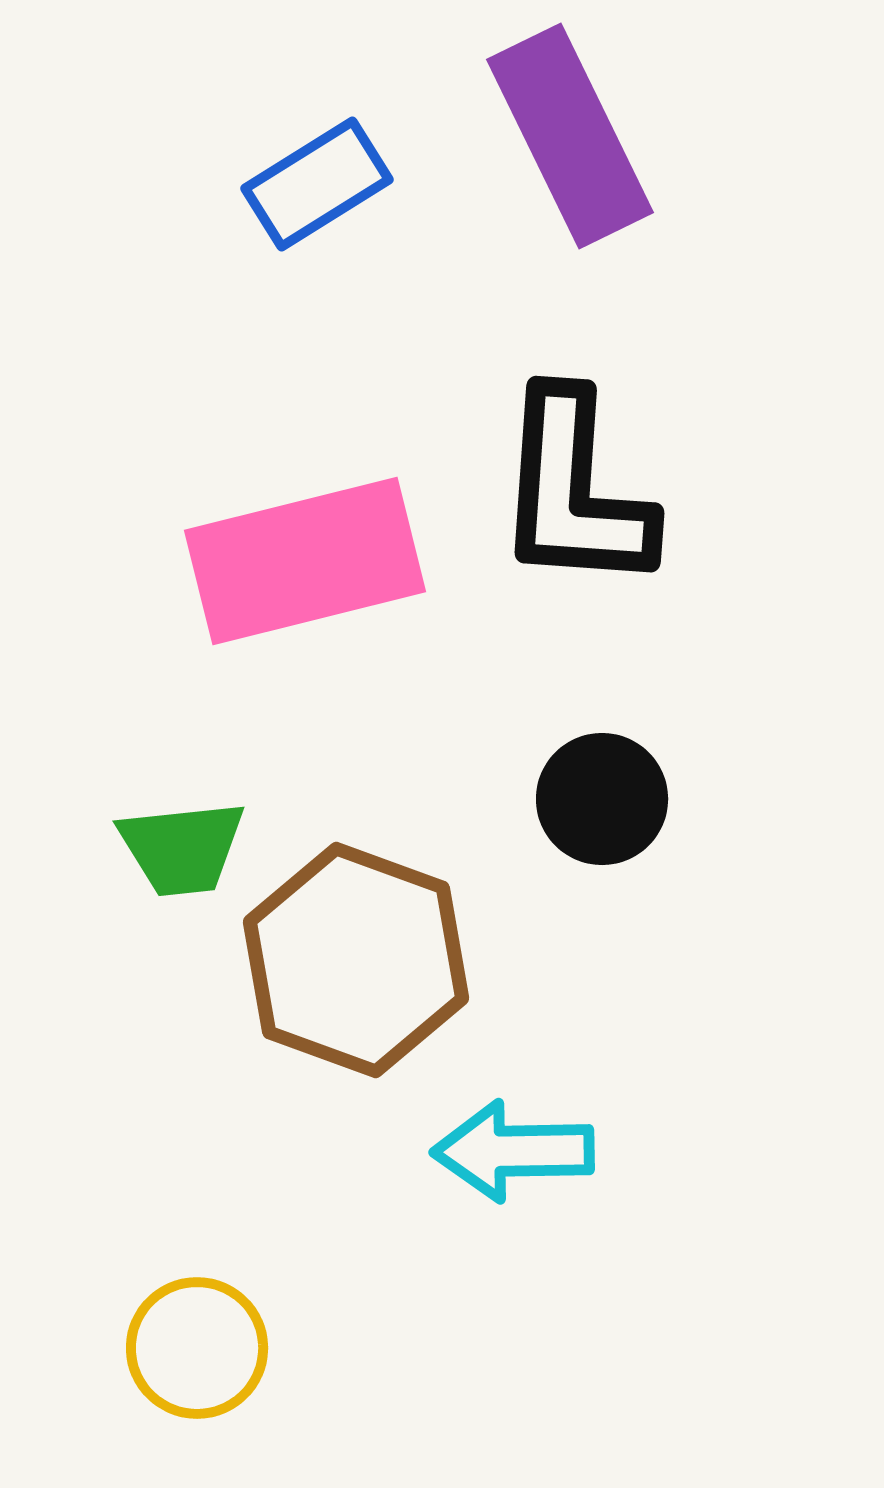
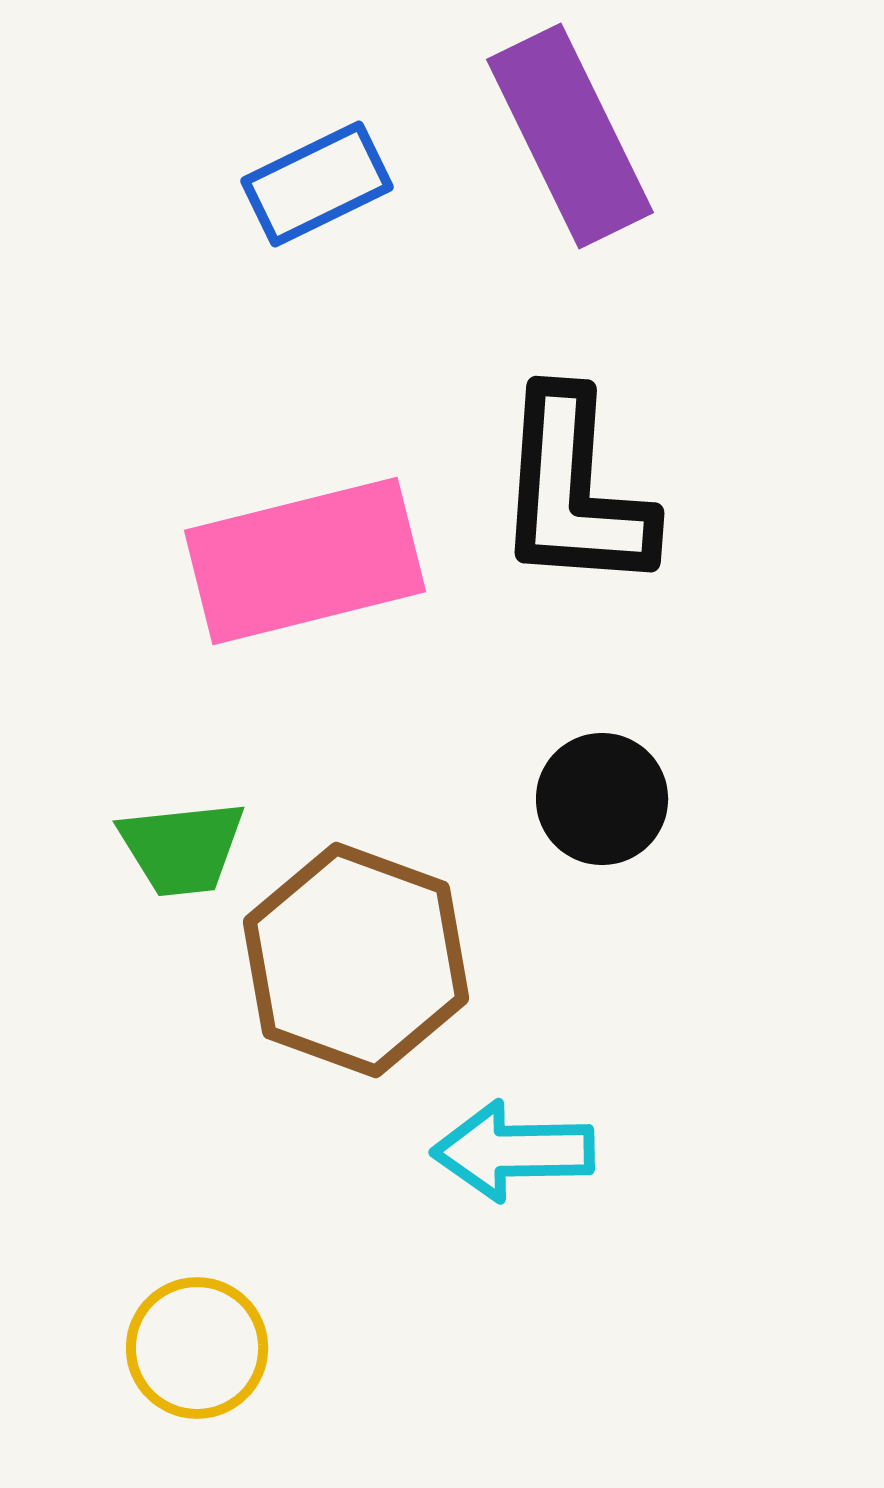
blue rectangle: rotated 6 degrees clockwise
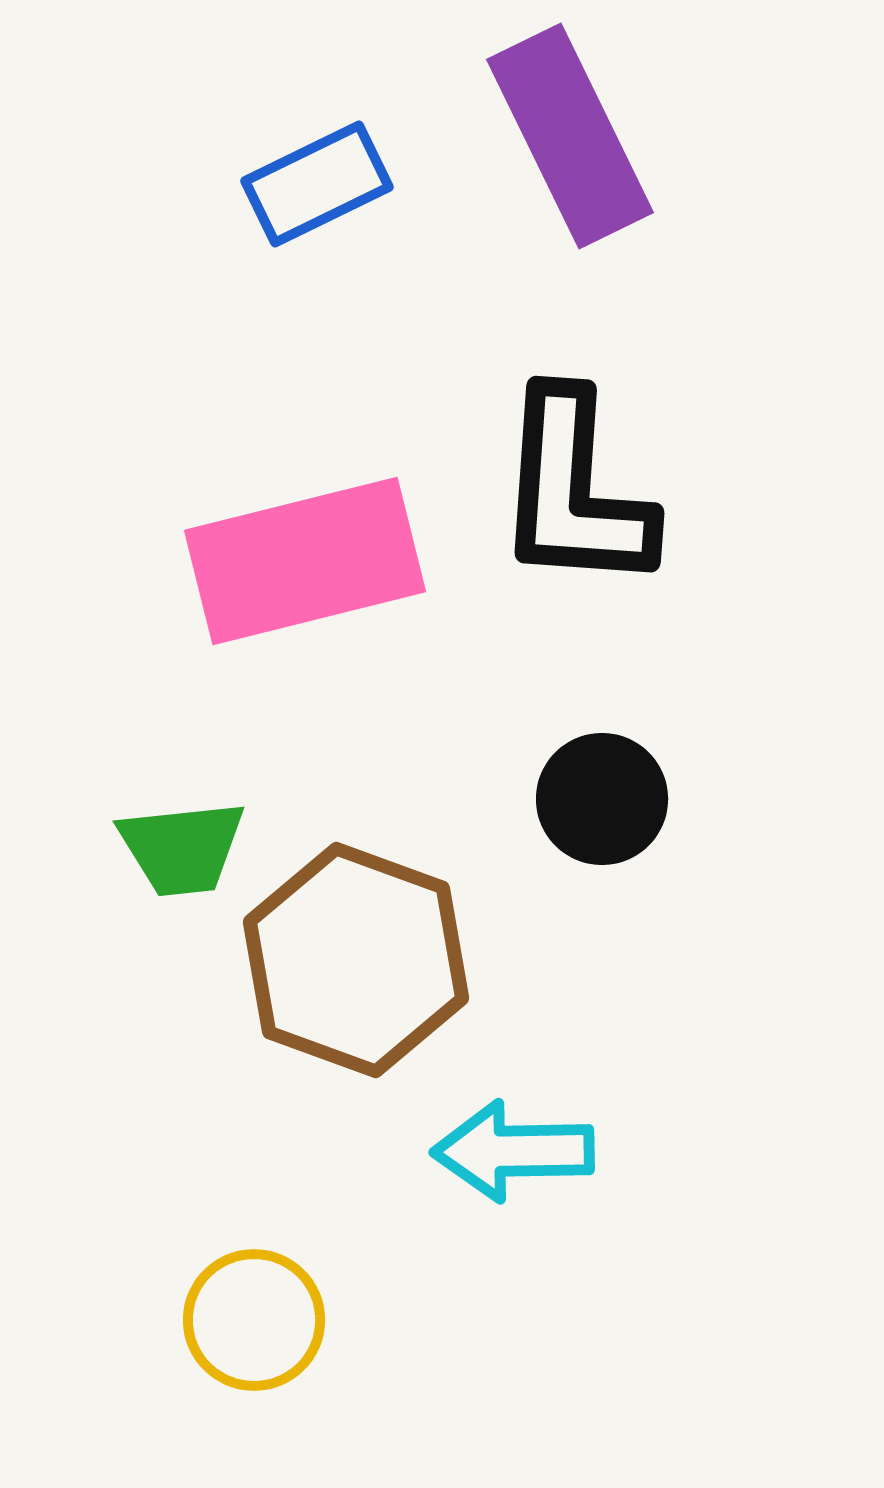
yellow circle: moved 57 px right, 28 px up
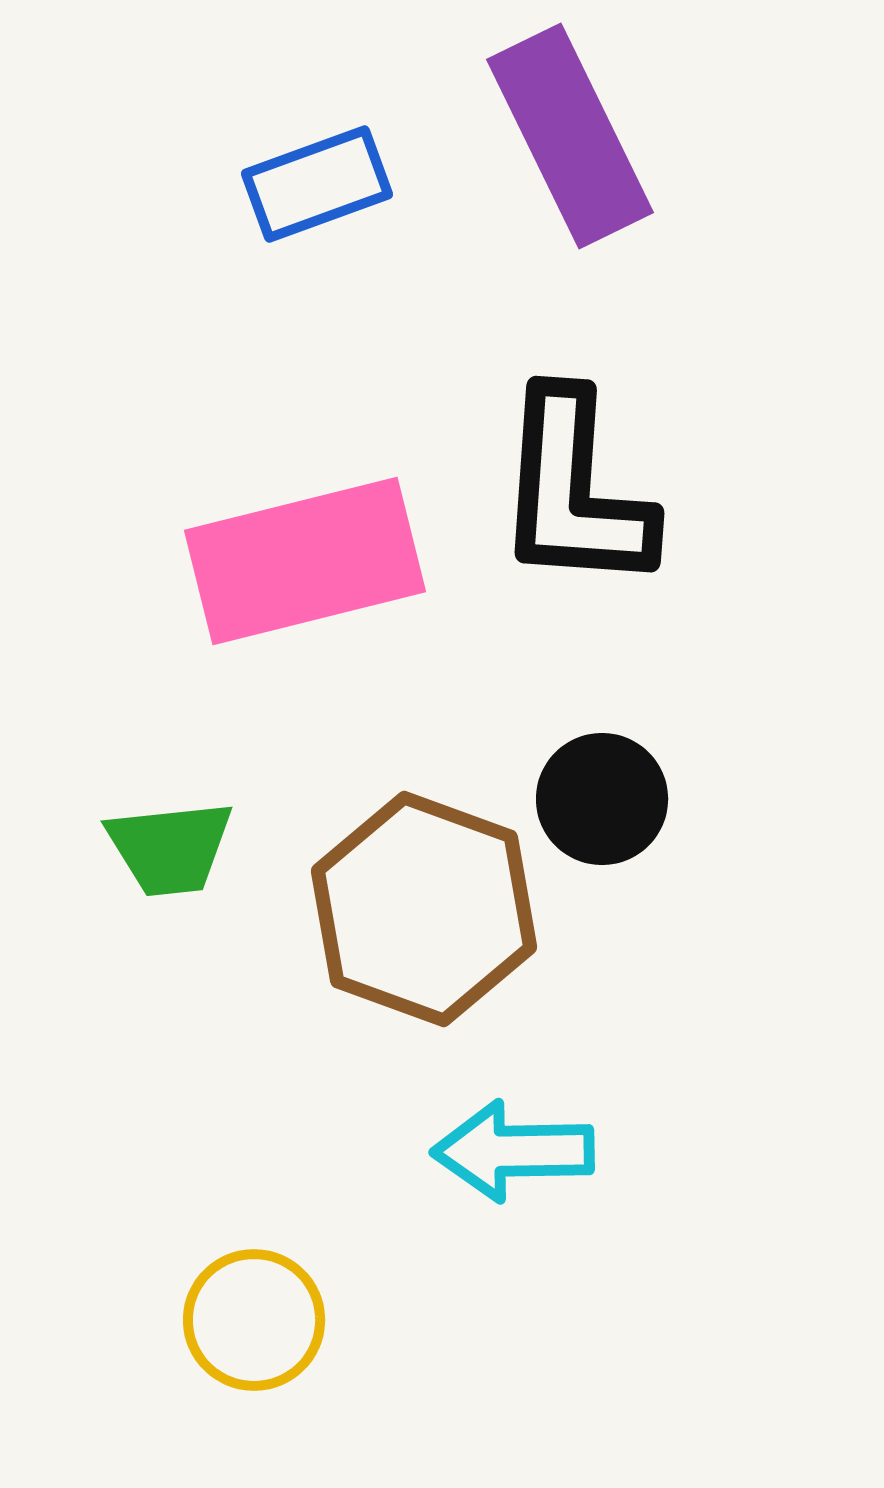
blue rectangle: rotated 6 degrees clockwise
green trapezoid: moved 12 px left
brown hexagon: moved 68 px right, 51 px up
